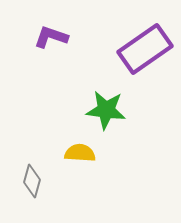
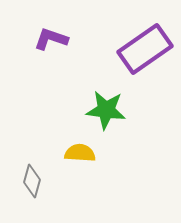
purple L-shape: moved 2 px down
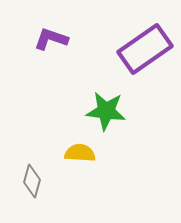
green star: moved 1 px down
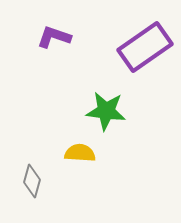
purple L-shape: moved 3 px right, 2 px up
purple rectangle: moved 2 px up
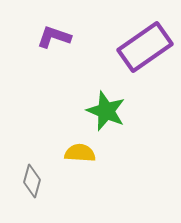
green star: rotated 15 degrees clockwise
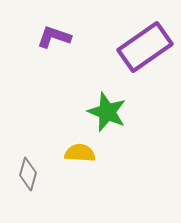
green star: moved 1 px right, 1 px down
gray diamond: moved 4 px left, 7 px up
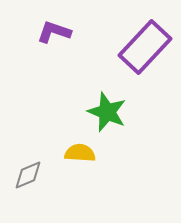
purple L-shape: moved 5 px up
purple rectangle: rotated 12 degrees counterclockwise
gray diamond: moved 1 px down; rotated 52 degrees clockwise
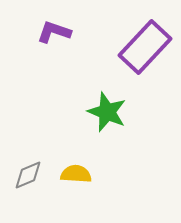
yellow semicircle: moved 4 px left, 21 px down
